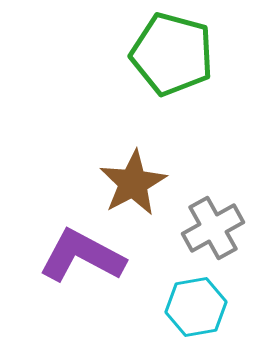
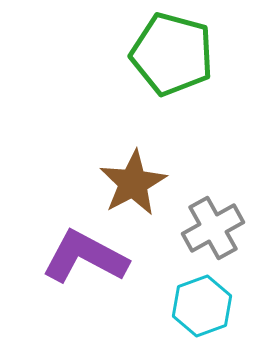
purple L-shape: moved 3 px right, 1 px down
cyan hexagon: moved 6 px right, 1 px up; rotated 10 degrees counterclockwise
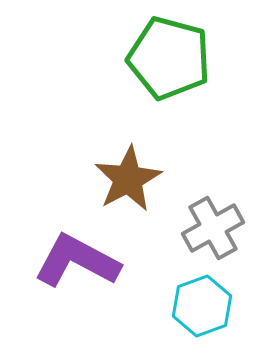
green pentagon: moved 3 px left, 4 px down
brown star: moved 5 px left, 4 px up
purple L-shape: moved 8 px left, 4 px down
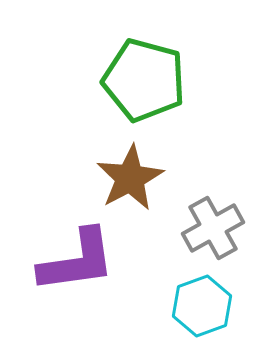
green pentagon: moved 25 px left, 22 px down
brown star: moved 2 px right, 1 px up
purple L-shape: rotated 144 degrees clockwise
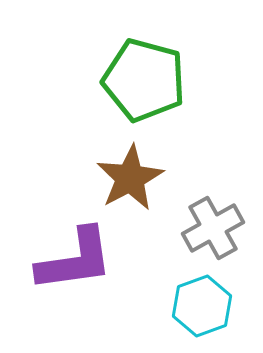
purple L-shape: moved 2 px left, 1 px up
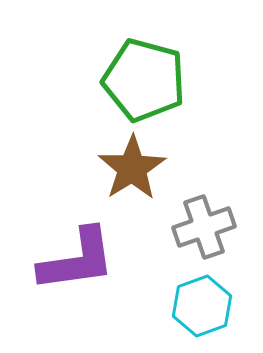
brown star: moved 2 px right, 10 px up; rotated 4 degrees counterclockwise
gray cross: moved 9 px left, 1 px up; rotated 10 degrees clockwise
purple L-shape: moved 2 px right
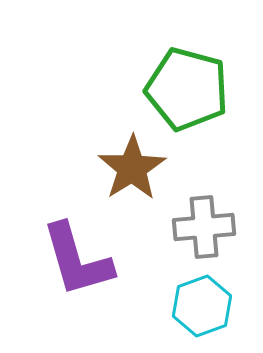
green pentagon: moved 43 px right, 9 px down
gray cross: rotated 14 degrees clockwise
purple L-shape: rotated 82 degrees clockwise
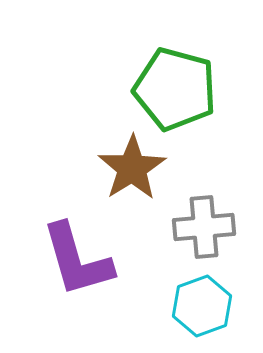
green pentagon: moved 12 px left
